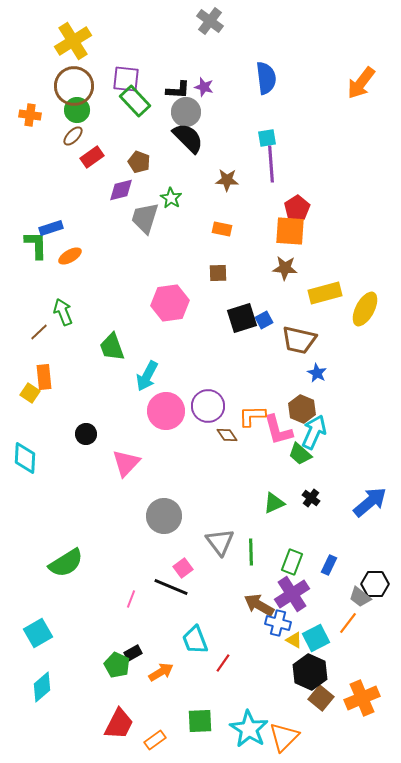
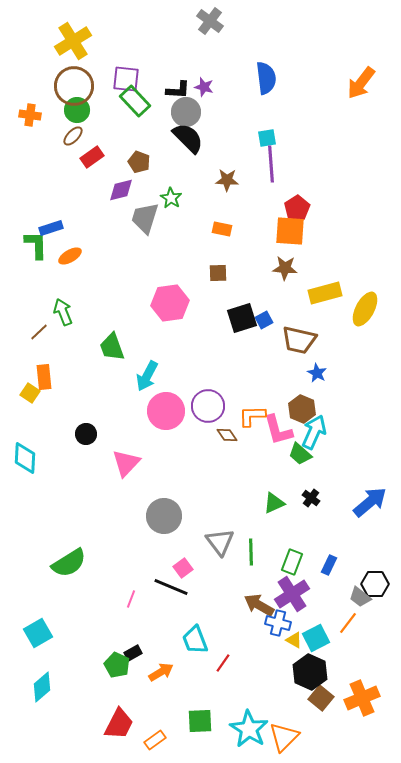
green semicircle at (66, 563): moved 3 px right
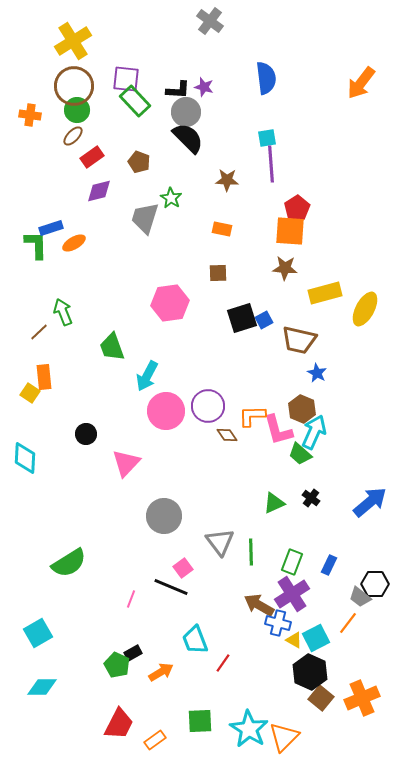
purple diamond at (121, 190): moved 22 px left, 1 px down
orange ellipse at (70, 256): moved 4 px right, 13 px up
cyan diamond at (42, 687): rotated 40 degrees clockwise
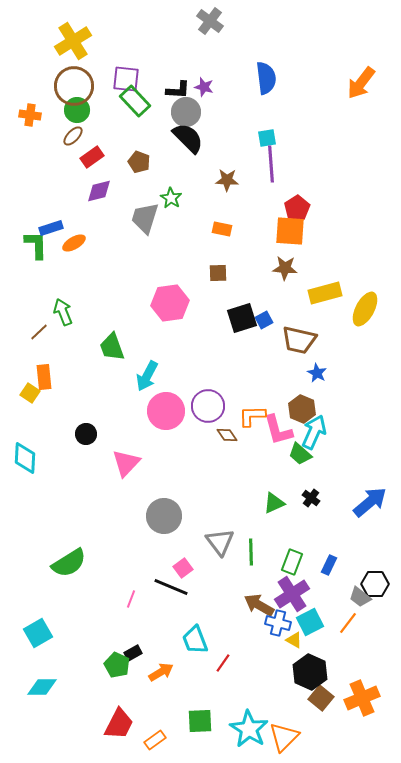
cyan square at (316, 638): moved 6 px left, 16 px up
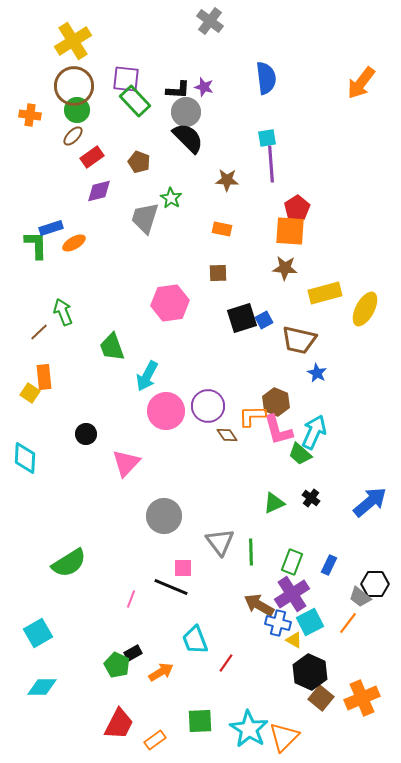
brown hexagon at (302, 409): moved 26 px left, 7 px up
pink square at (183, 568): rotated 36 degrees clockwise
red line at (223, 663): moved 3 px right
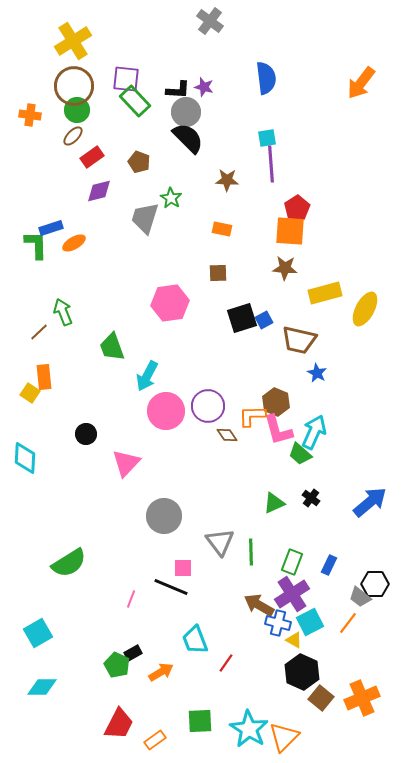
black hexagon at (310, 672): moved 8 px left
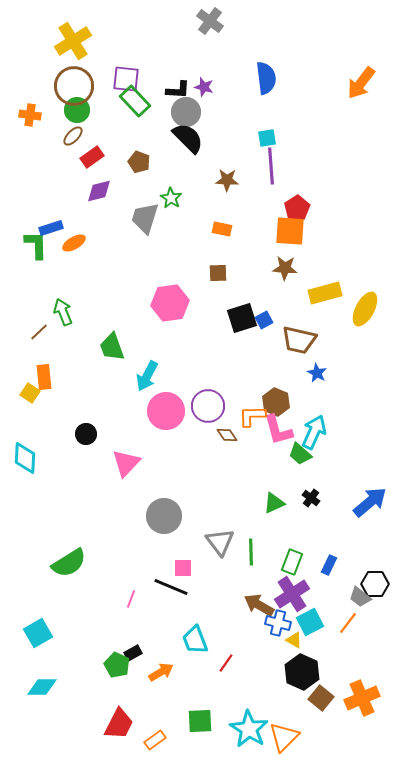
purple line at (271, 164): moved 2 px down
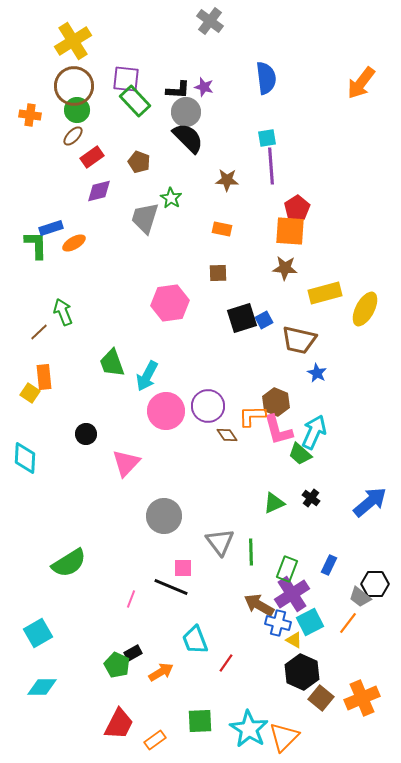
green trapezoid at (112, 347): moved 16 px down
green rectangle at (292, 562): moved 5 px left, 7 px down
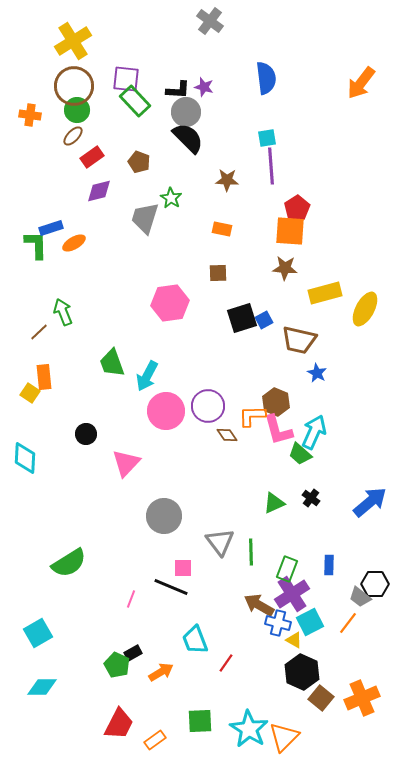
blue rectangle at (329, 565): rotated 24 degrees counterclockwise
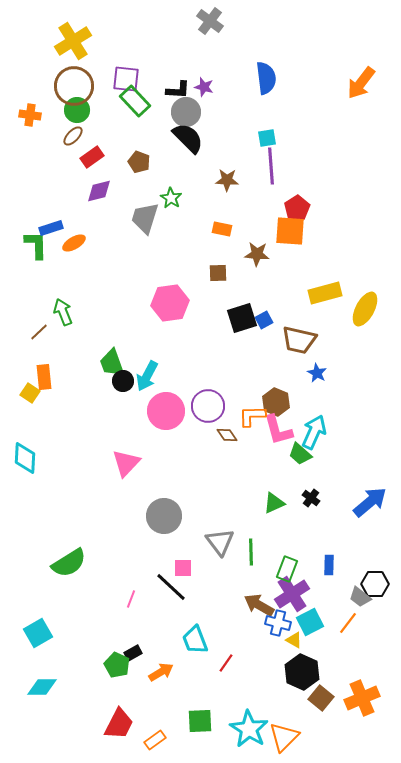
brown star at (285, 268): moved 28 px left, 14 px up
black circle at (86, 434): moved 37 px right, 53 px up
black line at (171, 587): rotated 20 degrees clockwise
